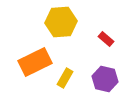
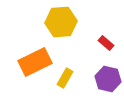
red rectangle: moved 4 px down
purple hexagon: moved 3 px right
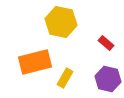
yellow hexagon: rotated 16 degrees clockwise
orange rectangle: rotated 12 degrees clockwise
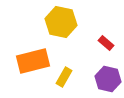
orange rectangle: moved 2 px left, 1 px up
yellow rectangle: moved 1 px left, 1 px up
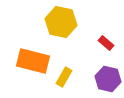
orange rectangle: rotated 28 degrees clockwise
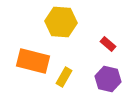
yellow hexagon: rotated 8 degrees counterclockwise
red rectangle: moved 2 px right, 1 px down
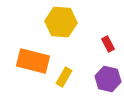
red rectangle: rotated 21 degrees clockwise
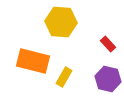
red rectangle: rotated 14 degrees counterclockwise
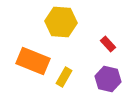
orange rectangle: rotated 8 degrees clockwise
